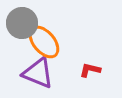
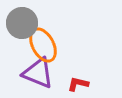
orange ellipse: moved 1 px left, 3 px down; rotated 12 degrees clockwise
red L-shape: moved 12 px left, 14 px down
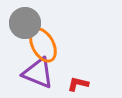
gray circle: moved 3 px right
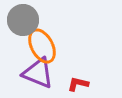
gray circle: moved 2 px left, 3 px up
orange ellipse: moved 1 px left, 1 px down
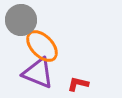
gray circle: moved 2 px left
orange ellipse: rotated 16 degrees counterclockwise
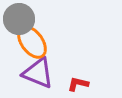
gray circle: moved 2 px left, 1 px up
orange ellipse: moved 10 px left, 4 px up; rotated 8 degrees clockwise
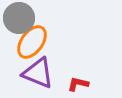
gray circle: moved 1 px up
orange ellipse: rotated 72 degrees clockwise
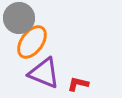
purple triangle: moved 6 px right
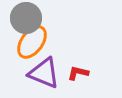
gray circle: moved 7 px right
red L-shape: moved 11 px up
